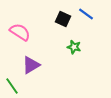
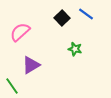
black square: moved 1 px left, 1 px up; rotated 21 degrees clockwise
pink semicircle: rotated 75 degrees counterclockwise
green star: moved 1 px right, 2 px down
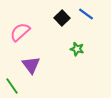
green star: moved 2 px right
purple triangle: rotated 36 degrees counterclockwise
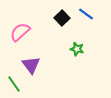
green line: moved 2 px right, 2 px up
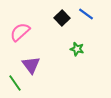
green line: moved 1 px right, 1 px up
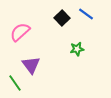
green star: rotated 24 degrees counterclockwise
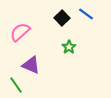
green star: moved 8 px left, 2 px up; rotated 24 degrees counterclockwise
purple triangle: rotated 30 degrees counterclockwise
green line: moved 1 px right, 2 px down
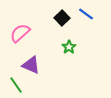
pink semicircle: moved 1 px down
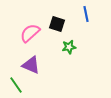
blue line: rotated 42 degrees clockwise
black square: moved 5 px left, 6 px down; rotated 28 degrees counterclockwise
pink semicircle: moved 10 px right
green star: rotated 24 degrees clockwise
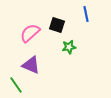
black square: moved 1 px down
